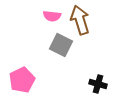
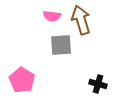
brown arrow: moved 1 px right
gray square: rotated 30 degrees counterclockwise
pink pentagon: rotated 15 degrees counterclockwise
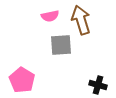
pink semicircle: moved 2 px left; rotated 18 degrees counterclockwise
black cross: moved 1 px down
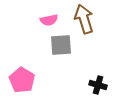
pink semicircle: moved 1 px left, 4 px down
brown arrow: moved 3 px right, 1 px up
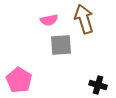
pink pentagon: moved 3 px left
